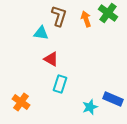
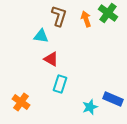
cyan triangle: moved 3 px down
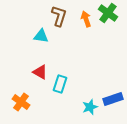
red triangle: moved 11 px left, 13 px down
blue rectangle: rotated 42 degrees counterclockwise
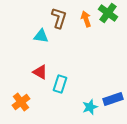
brown L-shape: moved 2 px down
orange cross: rotated 18 degrees clockwise
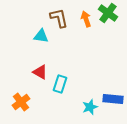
brown L-shape: rotated 30 degrees counterclockwise
blue rectangle: rotated 24 degrees clockwise
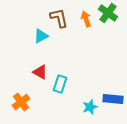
cyan triangle: rotated 35 degrees counterclockwise
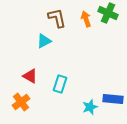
green cross: rotated 12 degrees counterclockwise
brown L-shape: moved 2 px left
cyan triangle: moved 3 px right, 5 px down
red triangle: moved 10 px left, 4 px down
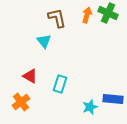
orange arrow: moved 1 px right, 4 px up; rotated 35 degrees clockwise
cyan triangle: rotated 42 degrees counterclockwise
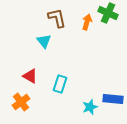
orange arrow: moved 7 px down
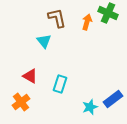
blue rectangle: rotated 42 degrees counterclockwise
